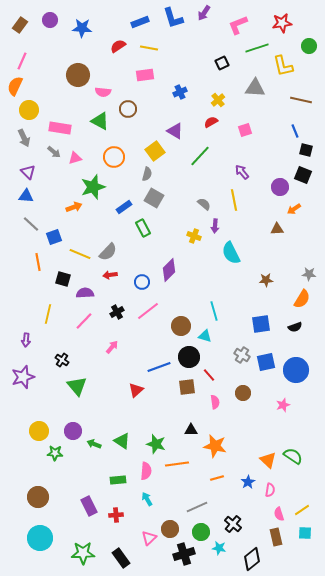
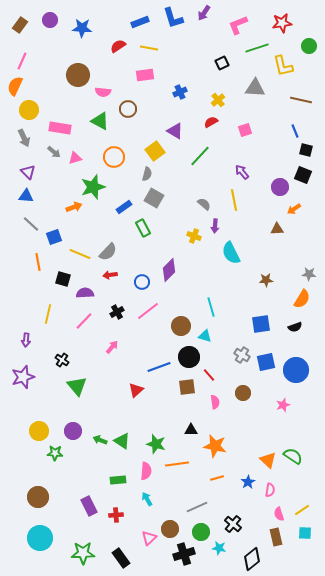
cyan line at (214, 311): moved 3 px left, 4 px up
green arrow at (94, 444): moved 6 px right, 4 px up
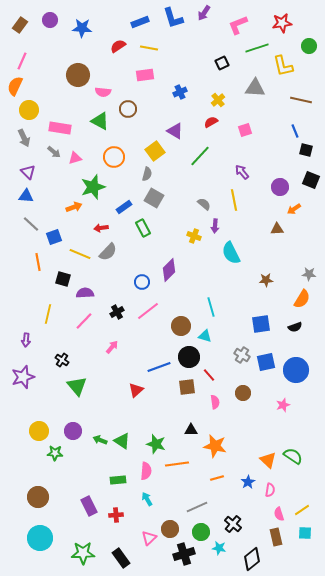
black square at (303, 175): moved 8 px right, 5 px down
red arrow at (110, 275): moved 9 px left, 47 px up
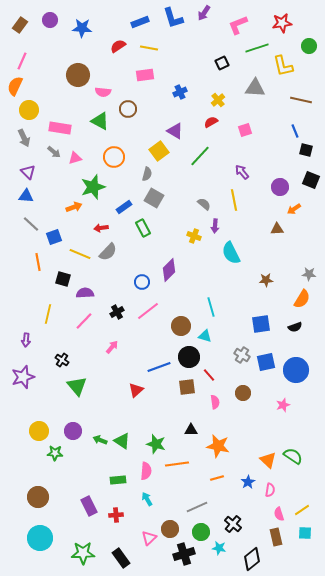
yellow square at (155, 151): moved 4 px right
orange star at (215, 446): moved 3 px right
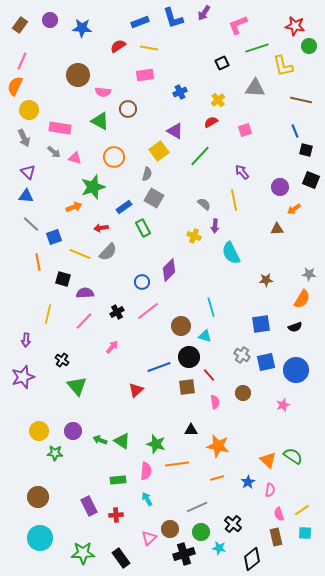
red star at (282, 23): moved 13 px right, 3 px down; rotated 18 degrees clockwise
pink triangle at (75, 158): rotated 32 degrees clockwise
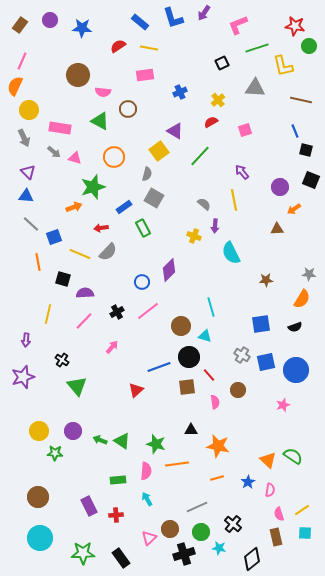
blue rectangle at (140, 22): rotated 60 degrees clockwise
brown circle at (243, 393): moved 5 px left, 3 px up
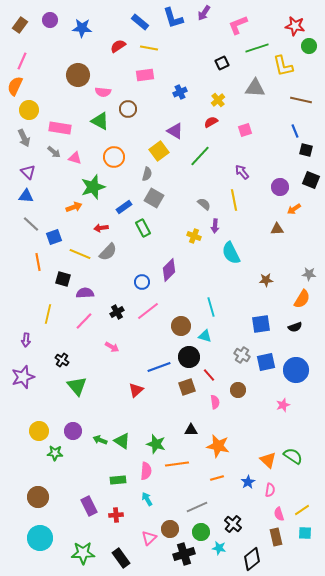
pink arrow at (112, 347): rotated 80 degrees clockwise
brown square at (187, 387): rotated 12 degrees counterclockwise
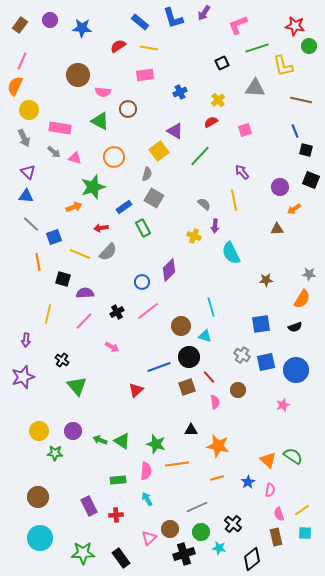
red line at (209, 375): moved 2 px down
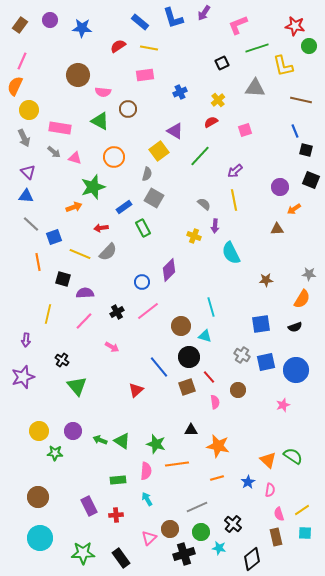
purple arrow at (242, 172): moved 7 px left, 1 px up; rotated 91 degrees counterclockwise
blue line at (159, 367): rotated 70 degrees clockwise
